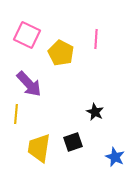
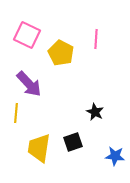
yellow line: moved 1 px up
blue star: moved 1 px up; rotated 18 degrees counterclockwise
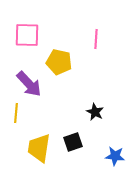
pink square: rotated 24 degrees counterclockwise
yellow pentagon: moved 2 px left, 9 px down; rotated 15 degrees counterclockwise
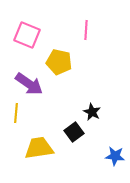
pink square: rotated 20 degrees clockwise
pink line: moved 10 px left, 9 px up
purple arrow: rotated 12 degrees counterclockwise
black star: moved 3 px left
black square: moved 1 px right, 10 px up; rotated 18 degrees counterclockwise
yellow trapezoid: rotated 72 degrees clockwise
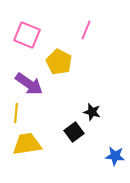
pink line: rotated 18 degrees clockwise
yellow pentagon: rotated 15 degrees clockwise
black star: rotated 12 degrees counterclockwise
yellow trapezoid: moved 12 px left, 4 px up
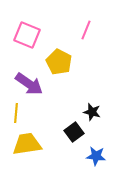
blue star: moved 19 px left
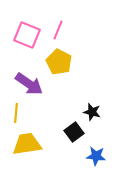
pink line: moved 28 px left
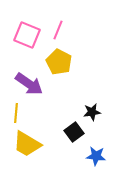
black star: rotated 24 degrees counterclockwise
yellow trapezoid: rotated 140 degrees counterclockwise
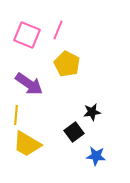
yellow pentagon: moved 8 px right, 2 px down
yellow line: moved 2 px down
